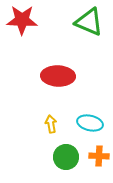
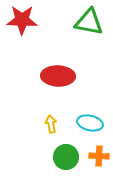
green triangle: rotated 12 degrees counterclockwise
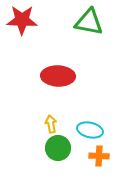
cyan ellipse: moved 7 px down
green circle: moved 8 px left, 9 px up
